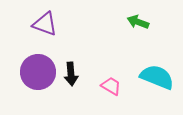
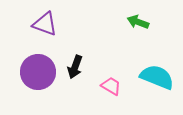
black arrow: moved 4 px right, 7 px up; rotated 25 degrees clockwise
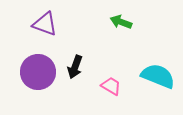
green arrow: moved 17 px left
cyan semicircle: moved 1 px right, 1 px up
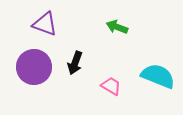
green arrow: moved 4 px left, 5 px down
black arrow: moved 4 px up
purple circle: moved 4 px left, 5 px up
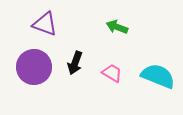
pink trapezoid: moved 1 px right, 13 px up
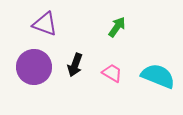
green arrow: rotated 105 degrees clockwise
black arrow: moved 2 px down
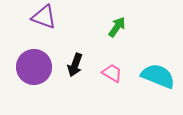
purple triangle: moved 1 px left, 7 px up
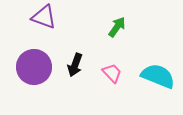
pink trapezoid: rotated 15 degrees clockwise
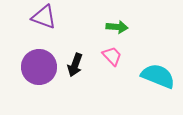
green arrow: rotated 60 degrees clockwise
purple circle: moved 5 px right
pink trapezoid: moved 17 px up
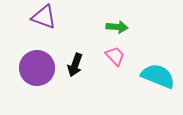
pink trapezoid: moved 3 px right
purple circle: moved 2 px left, 1 px down
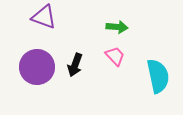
purple circle: moved 1 px up
cyan semicircle: rotated 56 degrees clockwise
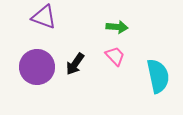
black arrow: moved 1 px up; rotated 15 degrees clockwise
